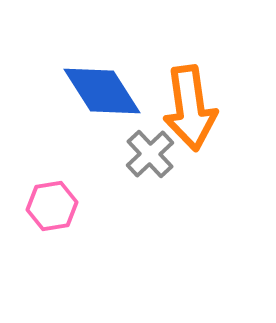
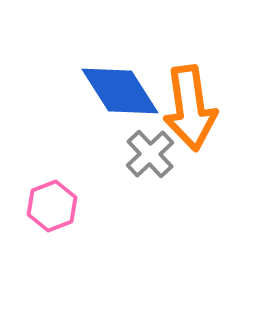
blue diamond: moved 18 px right
pink hexagon: rotated 12 degrees counterclockwise
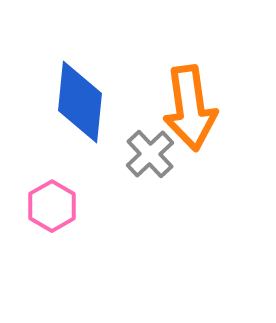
blue diamond: moved 40 px left, 11 px down; rotated 38 degrees clockwise
pink hexagon: rotated 9 degrees counterclockwise
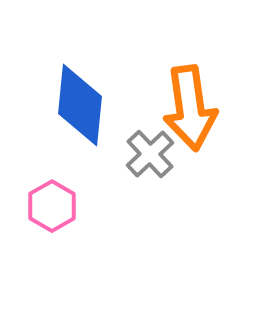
blue diamond: moved 3 px down
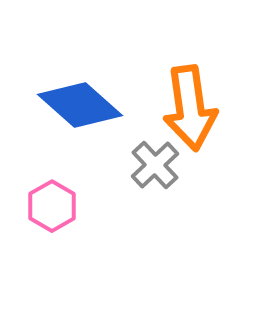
blue diamond: rotated 54 degrees counterclockwise
gray cross: moved 5 px right, 11 px down
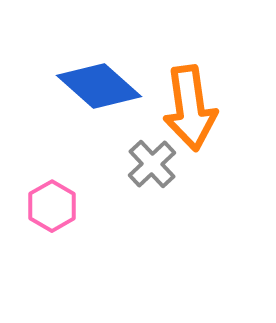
blue diamond: moved 19 px right, 19 px up
gray cross: moved 3 px left, 1 px up
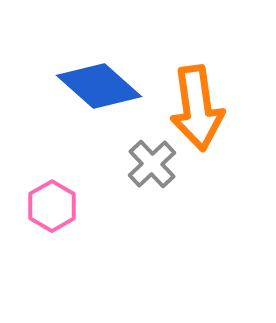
orange arrow: moved 7 px right
